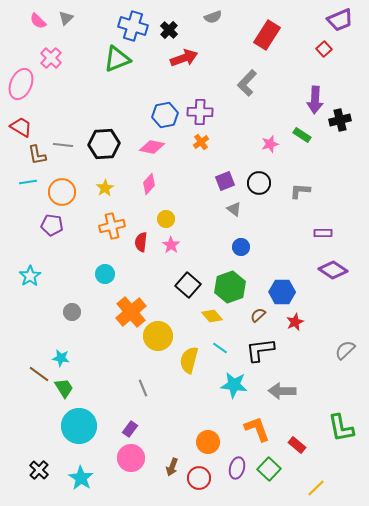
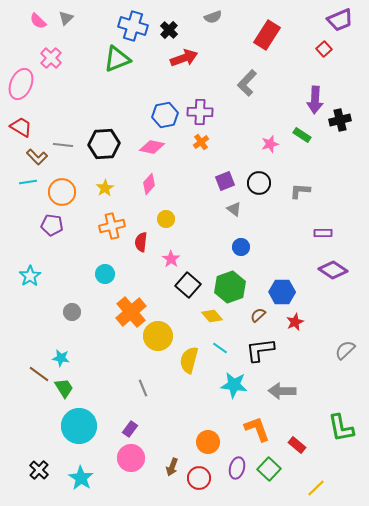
brown L-shape at (37, 155): moved 2 px down; rotated 35 degrees counterclockwise
pink star at (171, 245): moved 14 px down
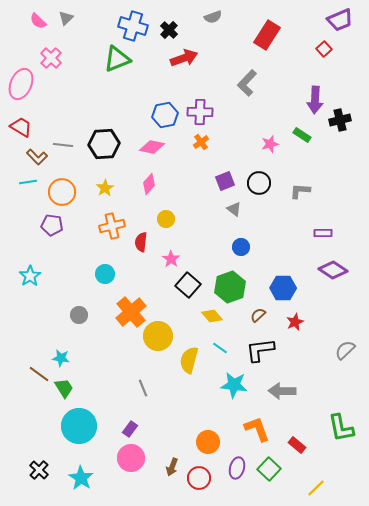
blue hexagon at (282, 292): moved 1 px right, 4 px up
gray circle at (72, 312): moved 7 px right, 3 px down
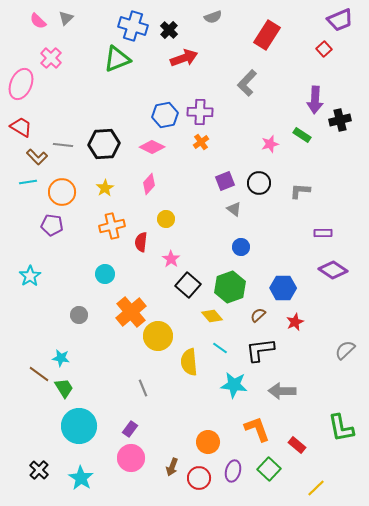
pink diamond at (152, 147): rotated 15 degrees clockwise
yellow semicircle at (189, 360): moved 2 px down; rotated 20 degrees counterclockwise
purple ellipse at (237, 468): moved 4 px left, 3 px down
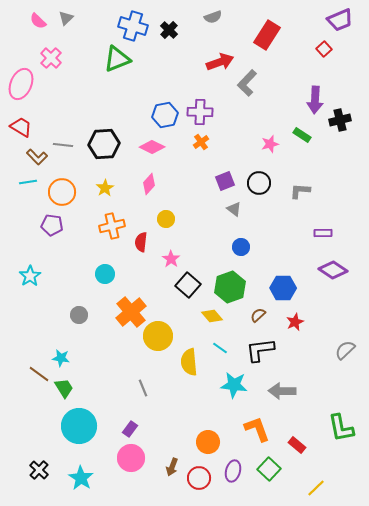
red arrow at (184, 58): moved 36 px right, 4 px down
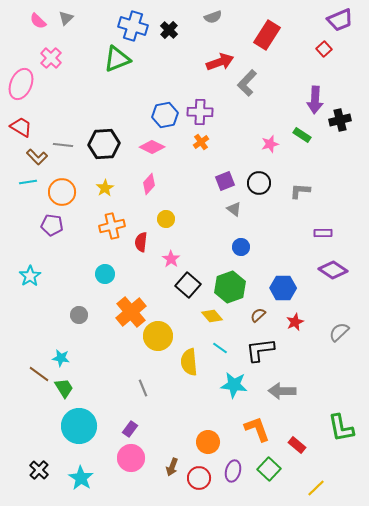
gray semicircle at (345, 350): moved 6 px left, 18 px up
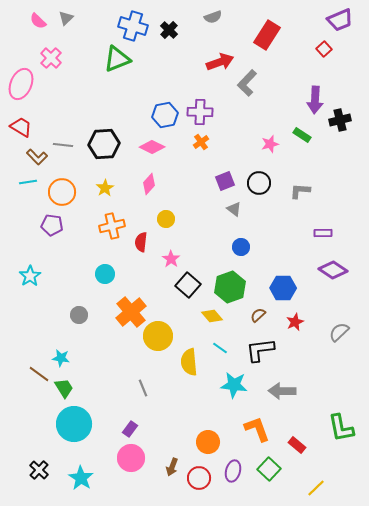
cyan circle at (79, 426): moved 5 px left, 2 px up
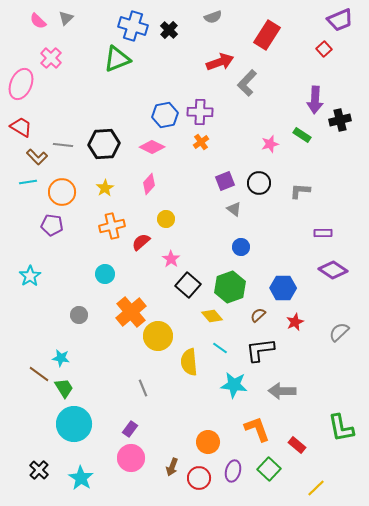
red semicircle at (141, 242): rotated 42 degrees clockwise
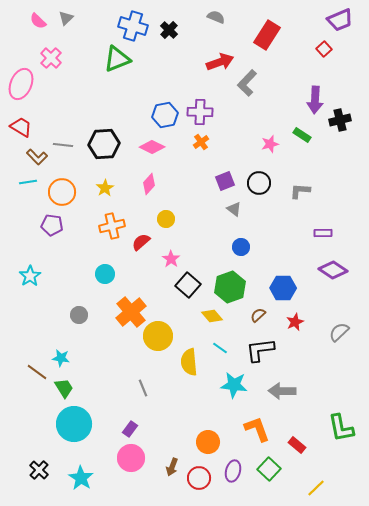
gray semicircle at (213, 17): moved 3 px right; rotated 138 degrees counterclockwise
brown line at (39, 374): moved 2 px left, 2 px up
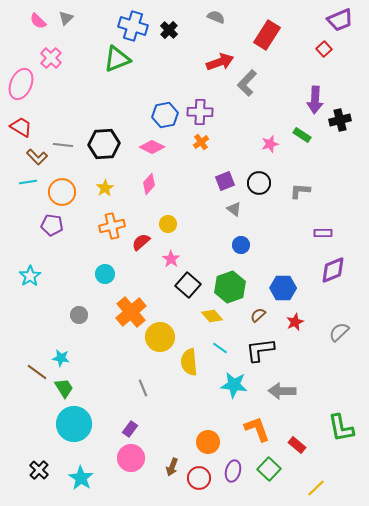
yellow circle at (166, 219): moved 2 px right, 5 px down
blue circle at (241, 247): moved 2 px up
purple diamond at (333, 270): rotated 56 degrees counterclockwise
yellow circle at (158, 336): moved 2 px right, 1 px down
